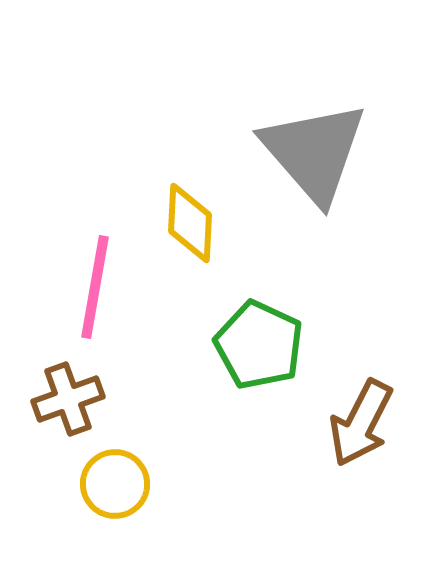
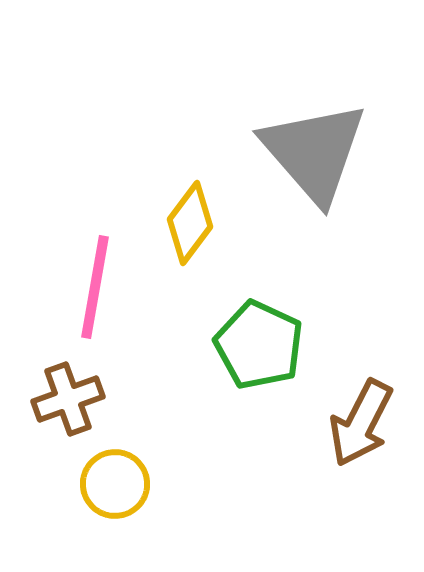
yellow diamond: rotated 34 degrees clockwise
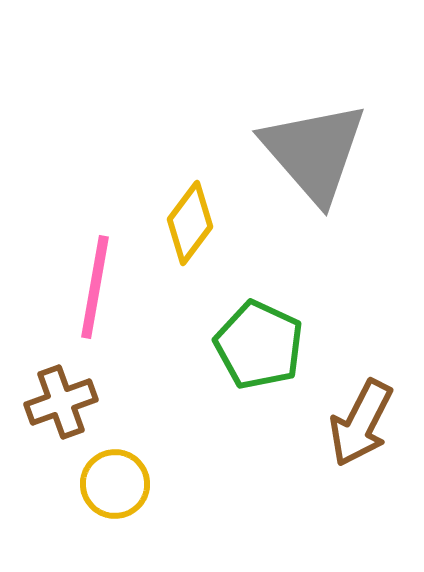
brown cross: moved 7 px left, 3 px down
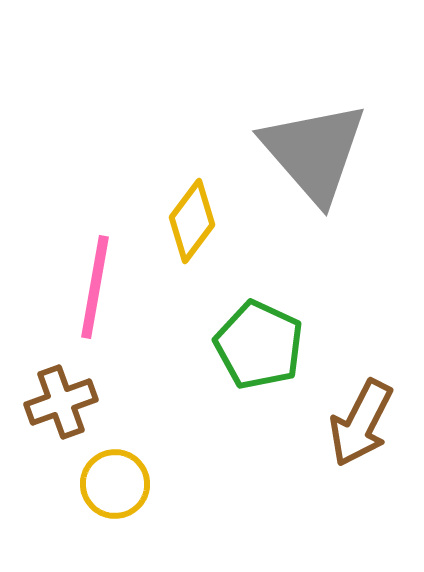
yellow diamond: moved 2 px right, 2 px up
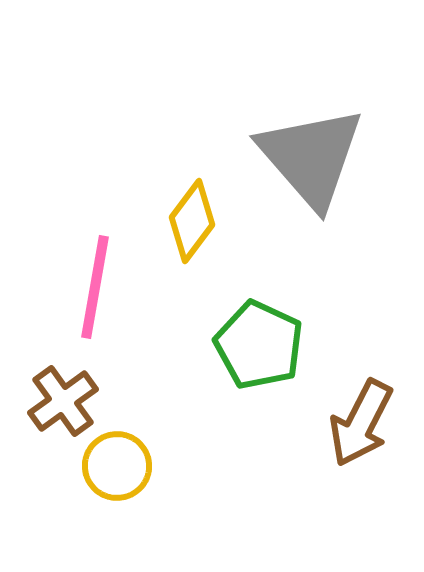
gray triangle: moved 3 px left, 5 px down
brown cross: moved 2 px right, 1 px up; rotated 16 degrees counterclockwise
yellow circle: moved 2 px right, 18 px up
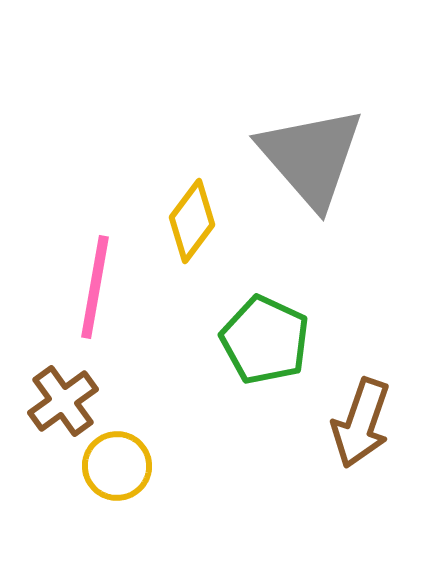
green pentagon: moved 6 px right, 5 px up
brown arrow: rotated 8 degrees counterclockwise
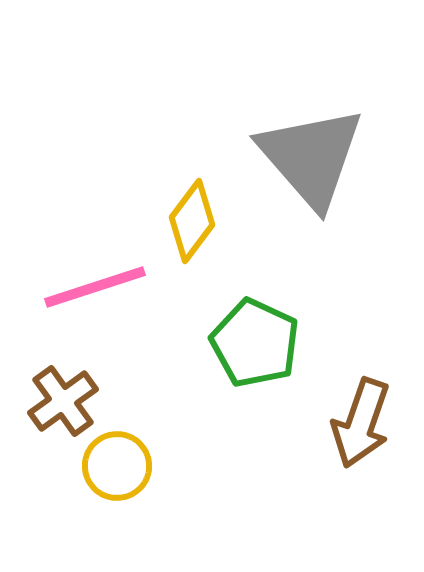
pink line: rotated 62 degrees clockwise
green pentagon: moved 10 px left, 3 px down
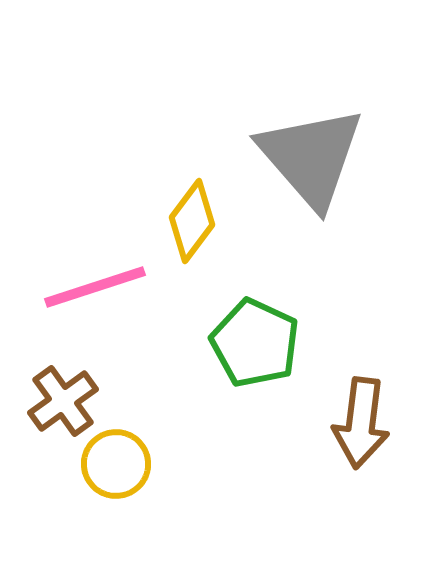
brown arrow: rotated 12 degrees counterclockwise
yellow circle: moved 1 px left, 2 px up
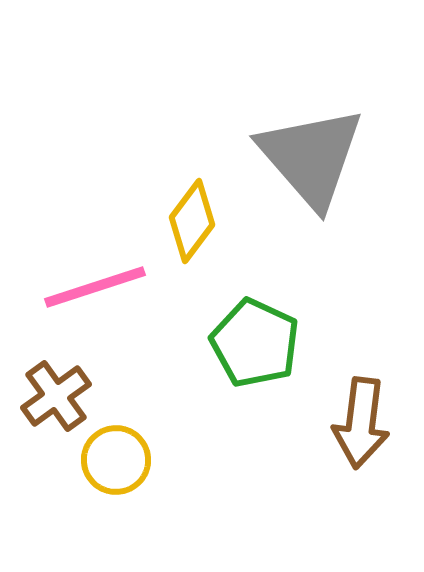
brown cross: moved 7 px left, 5 px up
yellow circle: moved 4 px up
